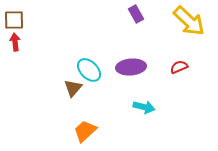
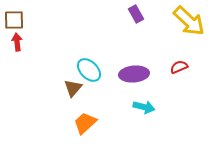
red arrow: moved 2 px right
purple ellipse: moved 3 px right, 7 px down
orange trapezoid: moved 8 px up
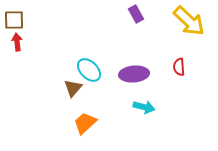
red semicircle: rotated 72 degrees counterclockwise
